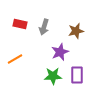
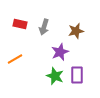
green star: moved 2 px right; rotated 24 degrees clockwise
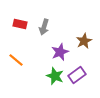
brown star: moved 8 px right, 10 px down; rotated 14 degrees counterclockwise
orange line: moved 1 px right, 1 px down; rotated 70 degrees clockwise
purple rectangle: rotated 54 degrees clockwise
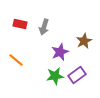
green star: rotated 30 degrees counterclockwise
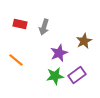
purple star: moved 1 px left, 1 px down
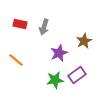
green star: moved 4 px down
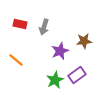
brown star: rotated 21 degrees clockwise
purple star: moved 1 px right, 2 px up
green star: rotated 18 degrees counterclockwise
